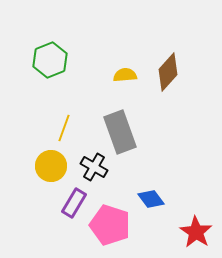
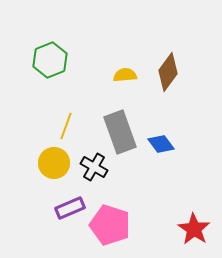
brown diamond: rotated 6 degrees counterclockwise
yellow line: moved 2 px right, 2 px up
yellow circle: moved 3 px right, 3 px up
blue diamond: moved 10 px right, 55 px up
purple rectangle: moved 4 px left, 5 px down; rotated 36 degrees clockwise
red star: moved 2 px left, 3 px up
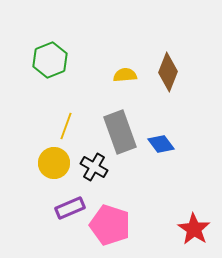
brown diamond: rotated 15 degrees counterclockwise
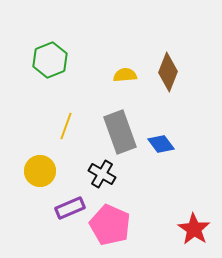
yellow circle: moved 14 px left, 8 px down
black cross: moved 8 px right, 7 px down
pink pentagon: rotated 6 degrees clockwise
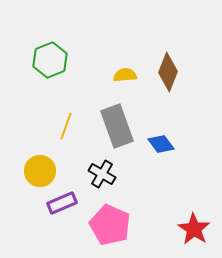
gray rectangle: moved 3 px left, 6 px up
purple rectangle: moved 8 px left, 5 px up
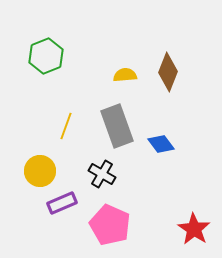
green hexagon: moved 4 px left, 4 px up
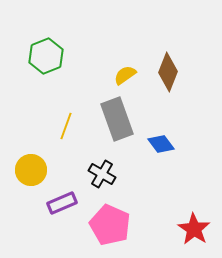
yellow semicircle: rotated 30 degrees counterclockwise
gray rectangle: moved 7 px up
yellow circle: moved 9 px left, 1 px up
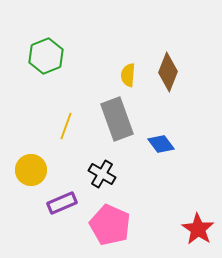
yellow semicircle: moved 3 px right; rotated 50 degrees counterclockwise
red star: moved 4 px right
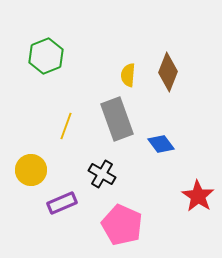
pink pentagon: moved 12 px right
red star: moved 33 px up
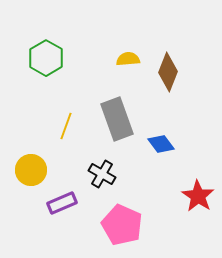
green hexagon: moved 2 px down; rotated 8 degrees counterclockwise
yellow semicircle: moved 16 px up; rotated 80 degrees clockwise
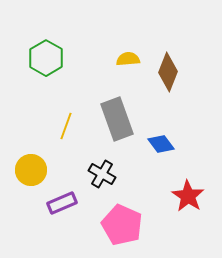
red star: moved 10 px left
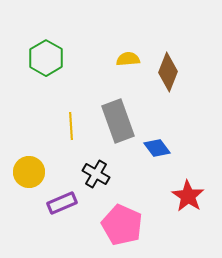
gray rectangle: moved 1 px right, 2 px down
yellow line: moved 5 px right; rotated 24 degrees counterclockwise
blue diamond: moved 4 px left, 4 px down
yellow circle: moved 2 px left, 2 px down
black cross: moved 6 px left
